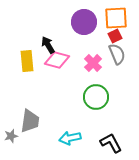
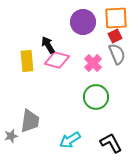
purple circle: moved 1 px left
cyan arrow: moved 2 px down; rotated 20 degrees counterclockwise
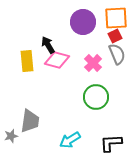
black L-shape: rotated 65 degrees counterclockwise
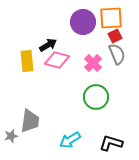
orange square: moved 5 px left
black arrow: rotated 90 degrees clockwise
black L-shape: rotated 20 degrees clockwise
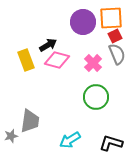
yellow rectangle: moved 1 px left, 1 px up; rotated 15 degrees counterclockwise
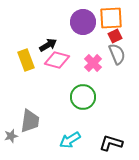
green circle: moved 13 px left
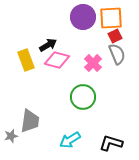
purple circle: moved 5 px up
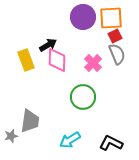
pink diamond: rotated 75 degrees clockwise
black L-shape: rotated 10 degrees clockwise
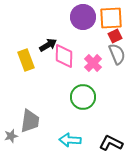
pink diamond: moved 7 px right, 4 px up
cyan arrow: rotated 35 degrees clockwise
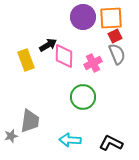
pink cross: rotated 18 degrees clockwise
